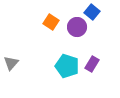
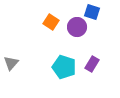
blue square: rotated 21 degrees counterclockwise
cyan pentagon: moved 3 px left, 1 px down
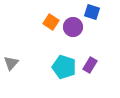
purple circle: moved 4 px left
purple rectangle: moved 2 px left, 1 px down
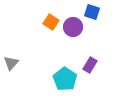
cyan pentagon: moved 1 px right, 12 px down; rotated 15 degrees clockwise
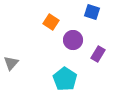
purple circle: moved 13 px down
purple rectangle: moved 8 px right, 11 px up
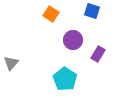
blue square: moved 1 px up
orange square: moved 8 px up
